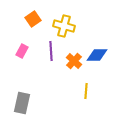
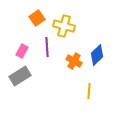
orange square: moved 4 px right, 1 px up
purple line: moved 4 px left, 4 px up
blue diamond: rotated 45 degrees counterclockwise
orange cross: rotated 14 degrees counterclockwise
yellow line: moved 3 px right
gray rectangle: moved 2 px left, 27 px up; rotated 45 degrees clockwise
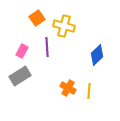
orange cross: moved 6 px left, 27 px down
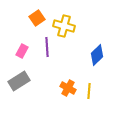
gray rectangle: moved 1 px left, 5 px down
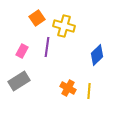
purple line: rotated 12 degrees clockwise
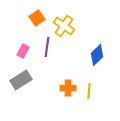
yellow cross: rotated 20 degrees clockwise
pink rectangle: moved 1 px right
gray rectangle: moved 2 px right, 1 px up
orange cross: rotated 28 degrees counterclockwise
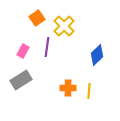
yellow cross: rotated 10 degrees clockwise
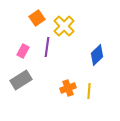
orange cross: rotated 21 degrees counterclockwise
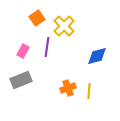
blue diamond: moved 1 px down; rotated 30 degrees clockwise
gray rectangle: rotated 10 degrees clockwise
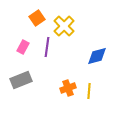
pink rectangle: moved 4 px up
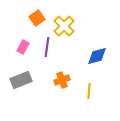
orange cross: moved 6 px left, 8 px up
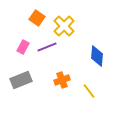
orange square: rotated 21 degrees counterclockwise
purple line: rotated 60 degrees clockwise
blue diamond: rotated 70 degrees counterclockwise
yellow line: rotated 42 degrees counterclockwise
